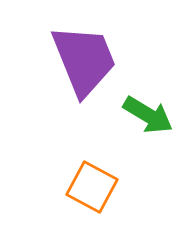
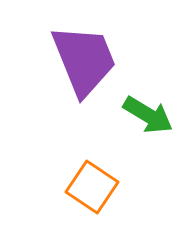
orange square: rotated 6 degrees clockwise
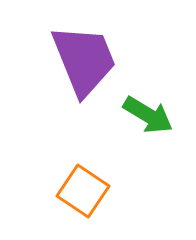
orange square: moved 9 px left, 4 px down
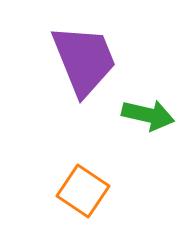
green arrow: rotated 18 degrees counterclockwise
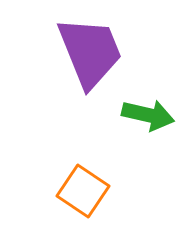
purple trapezoid: moved 6 px right, 8 px up
